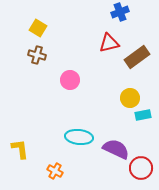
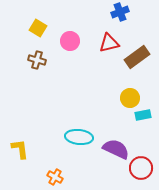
brown cross: moved 5 px down
pink circle: moved 39 px up
orange cross: moved 6 px down
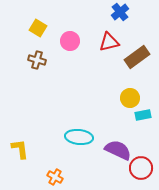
blue cross: rotated 18 degrees counterclockwise
red triangle: moved 1 px up
purple semicircle: moved 2 px right, 1 px down
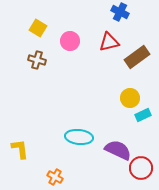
blue cross: rotated 24 degrees counterclockwise
cyan rectangle: rotated 14 degrees counterclockwise
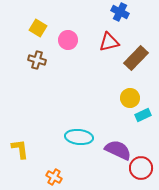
pink circle: moved 2 px left, 1 px up
brown rectangle: moved 1 px left, 1 px down; rotated 10 degrees counterclockwise
orange cross: moved 1 px left
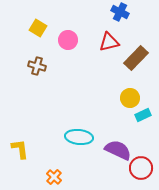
brown cross: moved 6 px down
orange cross: rotated 14 degrees clockwise
